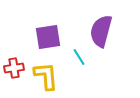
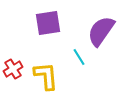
purple semicircle: rotated 20 degrees clockwise
purple square: moved 14 px up
red cross: moved 1 px left, 1 px down; rotated 24 degrees counterclockwise
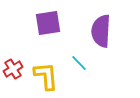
purple semicircle: rotated 32 degrees counterclockwise
cyan line: moved 6 px down; rotated 12 degrees counterclockwise
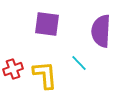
purple square: moved 1 px left, 1 px down; rotated 16 degrees clockwise
red cross: rotated 12 degrees clockwise
yellow L-shape: moved 1 px left, 1 px up
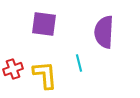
purple square: moved 3 px left
purple semicircle: moved 3 px right, 1 px down
cyan line: rotated 30 degrees clockwise
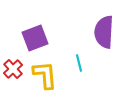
purple square: moved 9 px left, 14 px down; rotated 28 degrees counterclockwise
red cross: rotated 24 degrees counterclockwise
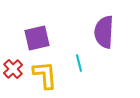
purple square: moved 2 px right; rotated 8 degrees clockwise
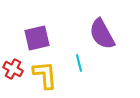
purple semicircle: moved 2 px left, 2 px down; rotated 32 degrees counterclockwise
red cross: rotated 18 degrees counterclockwise
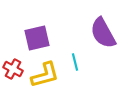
purple semicircle: moved 1 px right, 1 px up
cyan line: moved 4 px left, 1 px up
yellow L-shape: rotated 80 degrees clockwise
